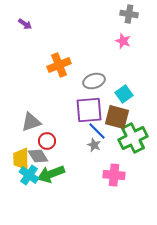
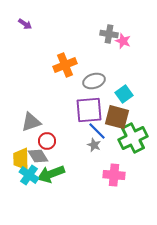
gray cross: moved 20 px left, 20 px down
orange cross: moved 6 px right
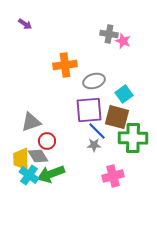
orange cross: rotated 15 degrees clockwise
green cross: rotated 28 degrees clockwise
gray star: rotated 24 degrees counterclockwise
pink cross: moved 1 px left, 1 px down; rotated 20 degrees counterclockwise
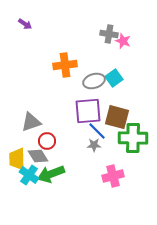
cyan square: moved 10 px left, 16 px up
purple square: moved 1 px left, 1 px down
yellow trapezoid: moved 4 px left
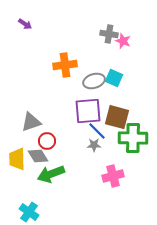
cyan square: rotated 30 degrees counterclockwise
cyan cross: moved 37 px down
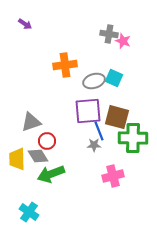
blue line: moved 2 px right; rotated 24 degrees clockwise
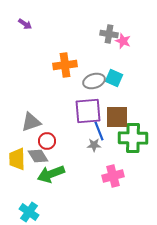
brown square: rotated 15 degrees counterclockwise
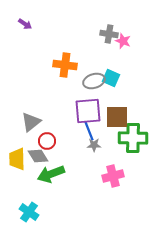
orange cross: rotated 15 degrees clockwise
cyan square: moved 3 px left
gray triangle: rotated 20 degrees counterclockwise
blue line: moved 10 px left
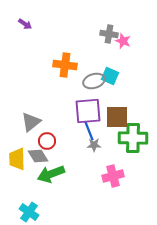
cyan square: moved 1 px left, 2 px up
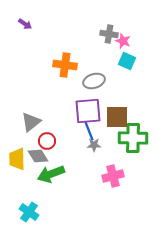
cyan square: moved 17 px right, 15 px up
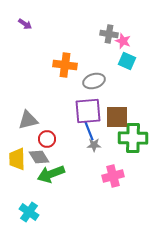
gray triangle: moved 3 px left, 2 px up; rotated 25 degrees clockwise
red circle: moved 2 px up
gray diamond: moved 1 px right, 1 px down
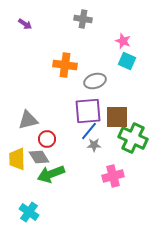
gray cross: moved 26 px left, 15 px up
gray ellipse: moved 1 px right
blue line: rotated 60 degrees clockwise
green cross: rotated 24 degrees clockwise
